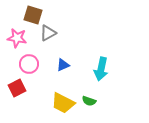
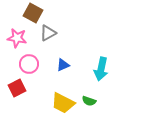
brown square: moved 2 px up; rotated 12 degrees clockwise
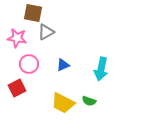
brown square: rotated 18 degrees counterclockwise
gray triangle: moved 2 px left, 1 px up
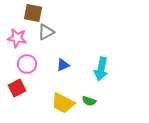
pink circle: moved 2 px left
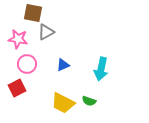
pink star: moved 1 px right, 1 px down
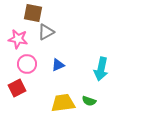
blue triangle: moved 5 px left
yellow trapezoid: rotated 145 degrees clockwise
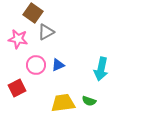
brown square: rotated 24 degrees clockwise
pink circle: moved 9 px right, 1 px down
